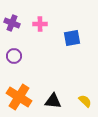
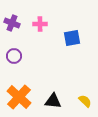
orange cross: rotated 10 degrees clockwise
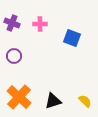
blue square: rotated 30 degrees clockwise
black triangle: rotated 24 degrees counterclockwise
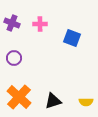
purple circle: moved 2 px down
yellow semicircle: moved 1 px right, 1 px down; rotated 136 degrees clockwise
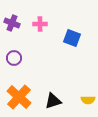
yellow semicircle: moved 2 px right, 2 px up
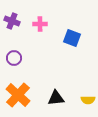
purple cross: moved 2 px up
orange cross: moved 1 px left, 2 px up
black triangle: moved 3 px right, 3 px up; rotated 12 degrees clockwise
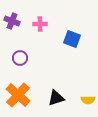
blue square: moved 1 px down
purple circle: moved 6 px right
black triangle: rotated 12 degrees counterclockwise
